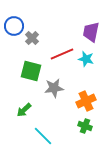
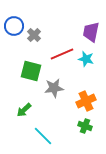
gray cross: moved 2 px right, 3 px up
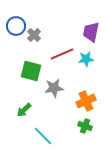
blue circle: moved 2 px right
cyan star: rotated 21 degrees counterclockwise
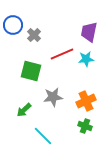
blue circle: moved 3 px left, 1 px up
purple trapezoid: moved 2 px left
gray star: moved 1 px left, 9 px down
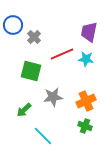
gray cross: moved 2 px down
cyan star: rotated 14 degrees clockwise
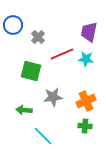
gray cross: moved 4 px right
green arrow: rotated 49 degrees clockwise
green cross: rotated 16 degrees counterclockwise
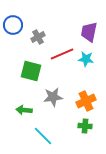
gray cross: rotated 16 degrees clockwise
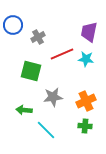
cyan line: moved 3 px right, 6 px up
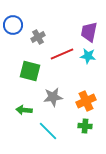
cyan star: moved 2 px right, 3 px up
green square: moved 1 px left
cyan line: moved 2 px right, 1 px down
